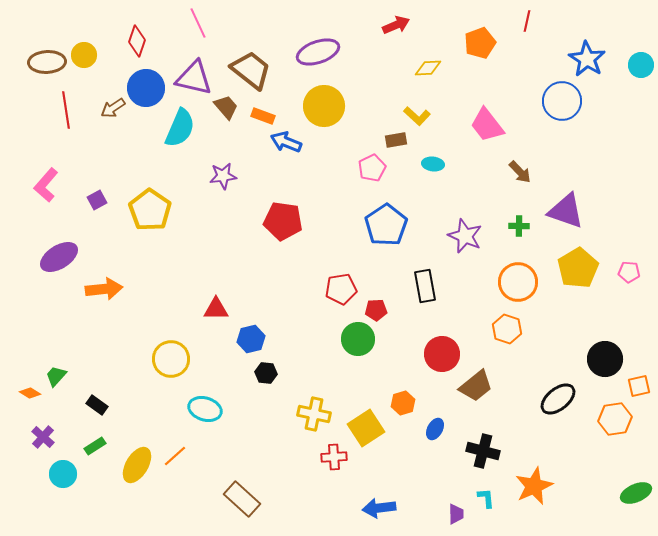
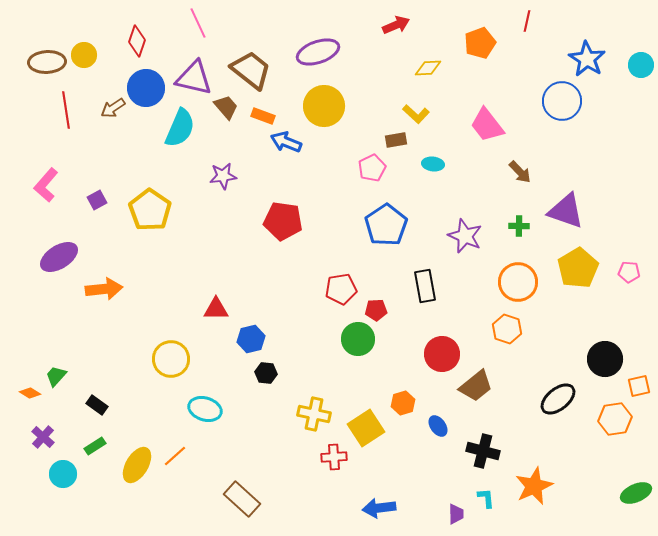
yellow L-shape at (417, 116): moved 1 px left, 2 px up
blue ellipse at (435, 429): moved 3 px right, 3 px up; rotated 65 degrees counterclockwise
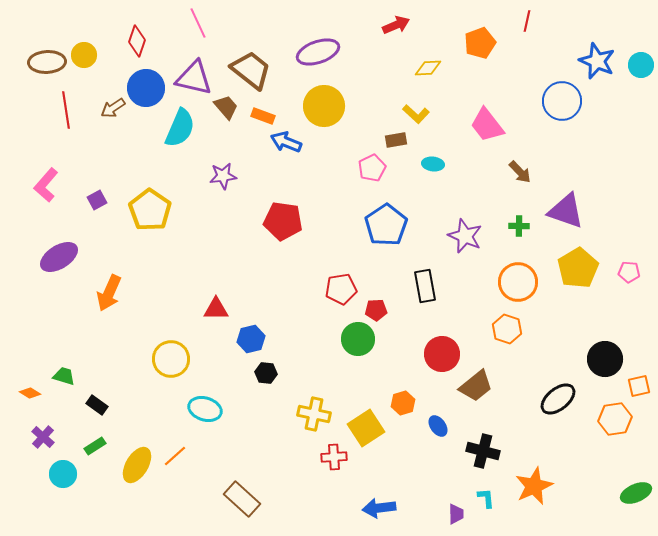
blue star at (587, 59): moved 10 px right, 2 px down; rotated 9 degrees counterclockwise
orange arrow at (104, 289): moved 5 px right, 4 px down; rotated 120 degrees clockwise
green trapezoid at (56, 376): moved 8 px right; rotated 65 degrees clockwise
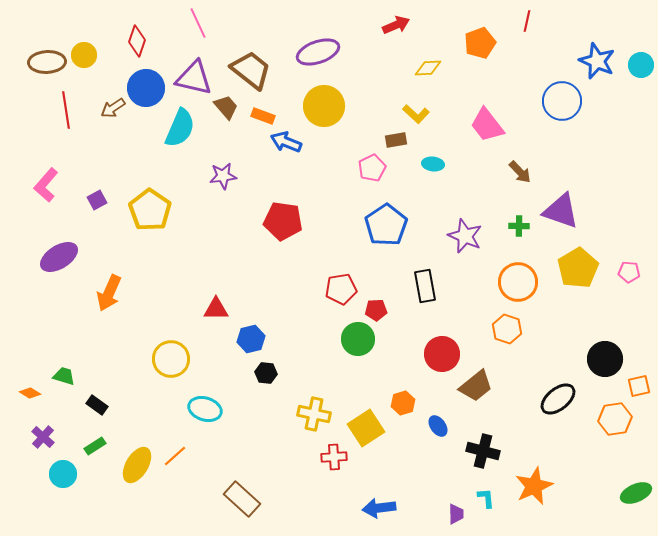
purple triangle at (566, 211): moved 5 px left
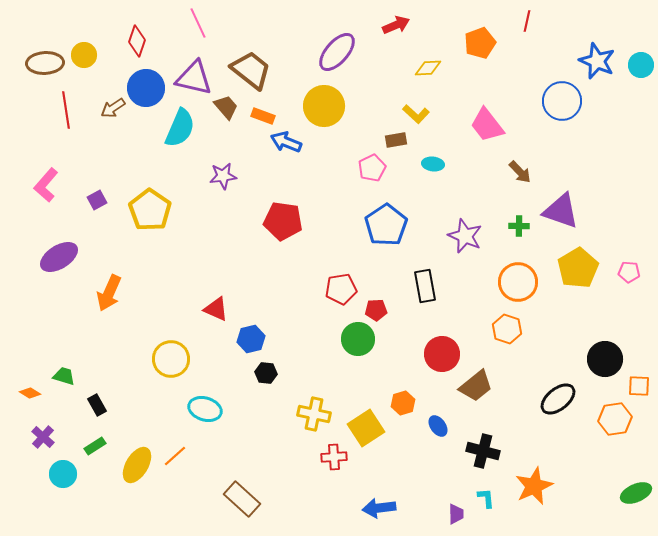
purple ellipse at (318, 52): moved 19 px right; rotated 30 degrees counterclockwise
brown ellipse at (47, 62): moved 2 px left, 1 px down
red triangle at (216, 309): rotated 24 degrees clockwise
orange square at (639, 386): rotated 15 degrees clockwise
black rectangle at (97, 405): rotated 25 degrees clockwise
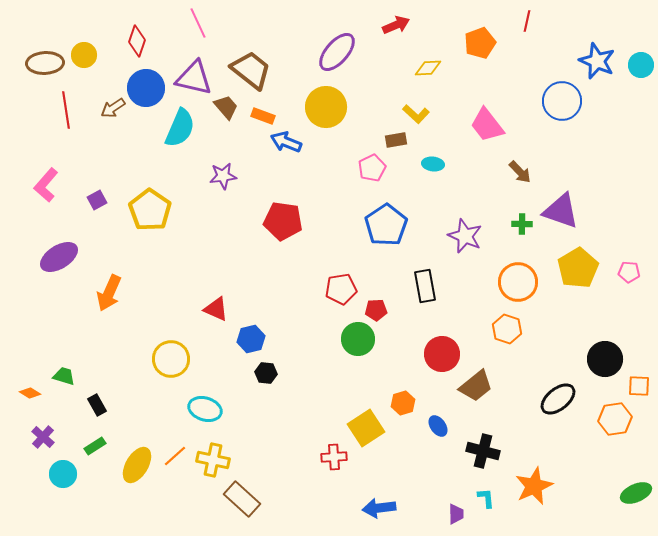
yellow circle at (324, 106): moved 2 px right, 1 px down
green cross at (519, 226): moved 3 px right, 2 px up
yellow cross at (314, 414): moved 101 px left, 46 px down
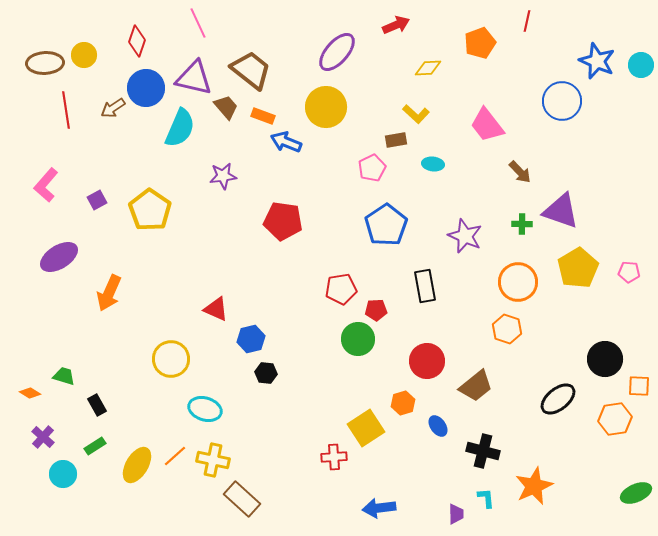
red circle at (442, 354): moved 15 px left, 7 px down
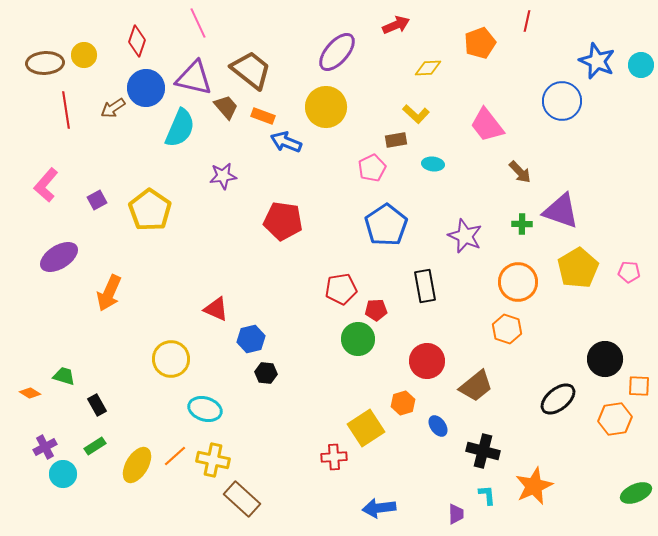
purple cross at (43, 437): moved 2 px right, 10 px down; rotated 20 degrees clockwise
cyan L-shape at (486, 498): moved 1 px right, 3 px up
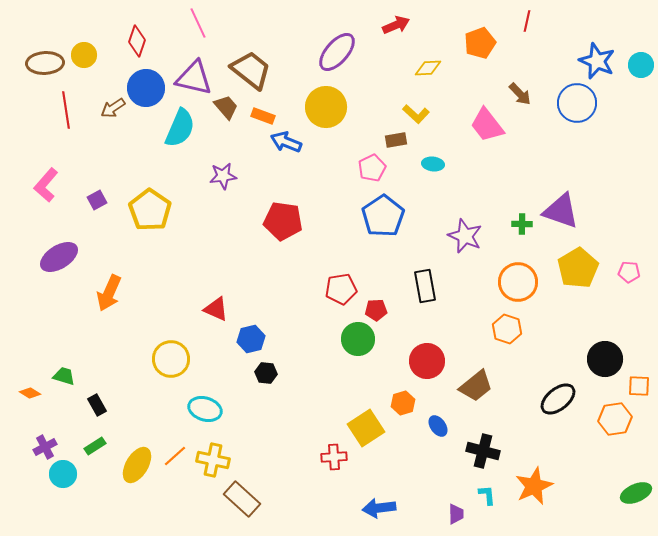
blue circle at (562, 101): moved 15 px right, 2 px down
brown arrow at (520, 172): moved 78 px up
blue pentagon at (386, 225): moved 3 px left, 9 px up
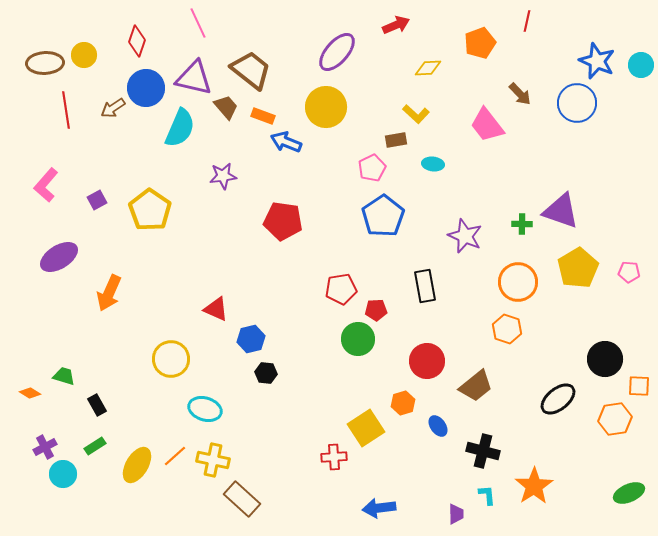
orange star at (534, 486): rotated 9 degrees counterclockwise
green ellipse at (636, 493): moved 7 px left
